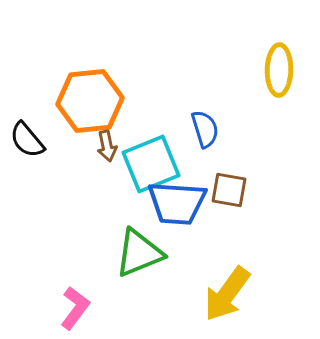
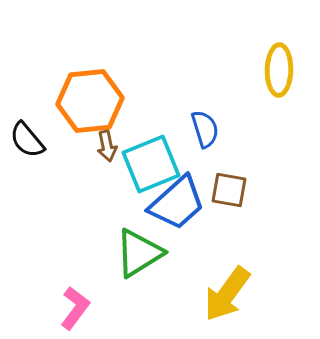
blue trapezoid: rotated 46 degrees counterclockwise
green triangle: rotated 10 degrees counterclockwise
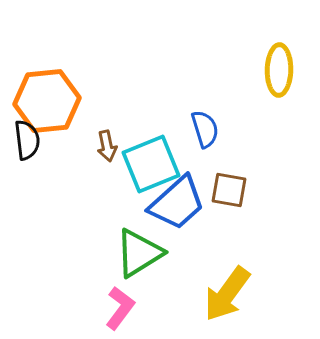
orange hexagon: moved 43 px left
black semicircle: rotated 147 degrees counterclockwise
pink L-shape: moved 45 px right
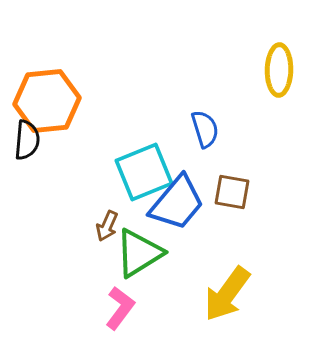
black semicircle: rotated 12 degrees clockwise
brown arrow: moved 80 px down; rotated 36 degrees clockwise
cyan square: moved 7 px left, 8 px down
brown square: moved 3 px right, 2 px down
blue trapezoid: rotated 8 degrees counterclockwise
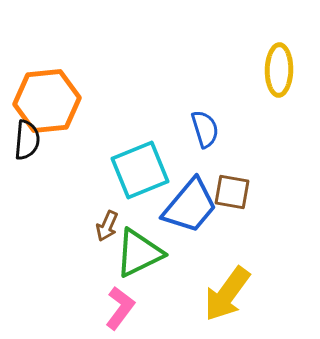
cyan square: moved 4 px left, 2 px up
blue trapezoid: moved 13 px right, 3 px down
green triangle: rotated 6 degrees clockwise
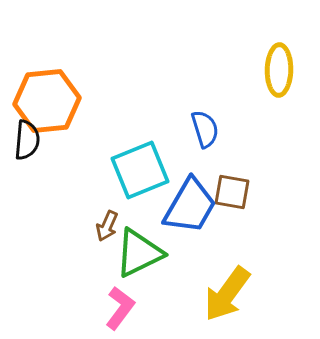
blue trapezoid: rotated 10 degrees counterclockwise
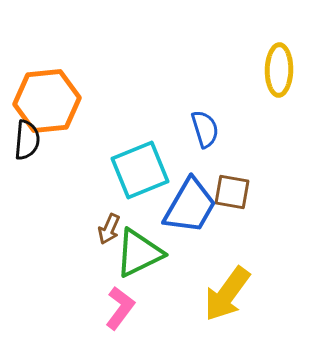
brown arrow: moved 2 px right, 3 px down
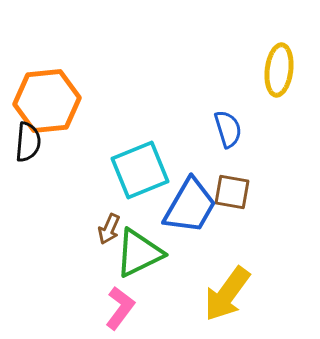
yellow ellipse: rotated 6 degrees clockwise
blue semicircle: moved 23 px right
black semicircle: moved 1 px right, 2 px down
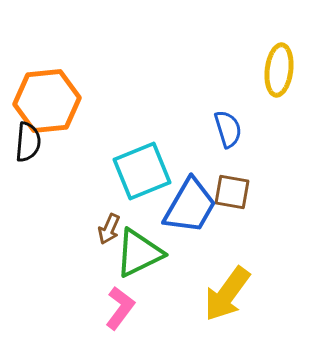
cyan square: moved 2 px right, 1 px down
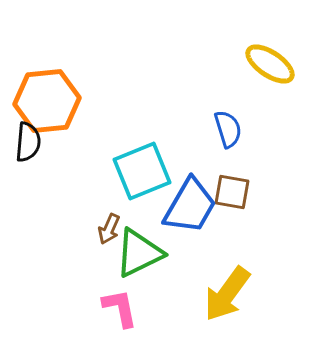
yellow ellipse: moved 9 px left, 6 px up; rotated 63 degrees counterclockwise
pink L-shape: rotated 48 degrees counterclockwise
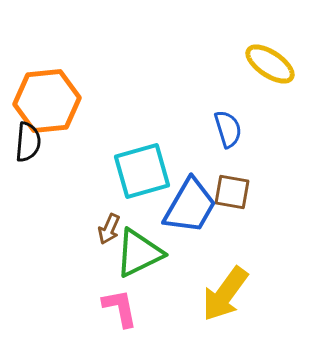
cyan square: rotated 6 degrees clockwise
yellow arrow: moved 2 px left
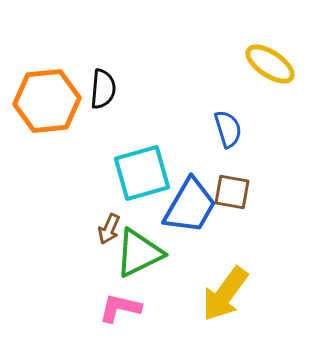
black semicircle: moved 75 px right, 53 px up
cyan square: moved 2 px down
pink L-shape: rotated 66 degrees counterclockwise
